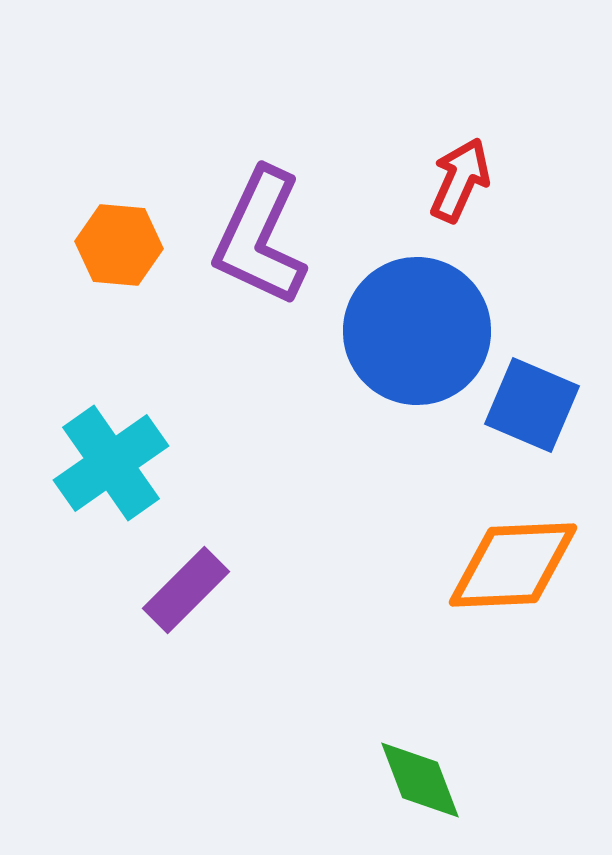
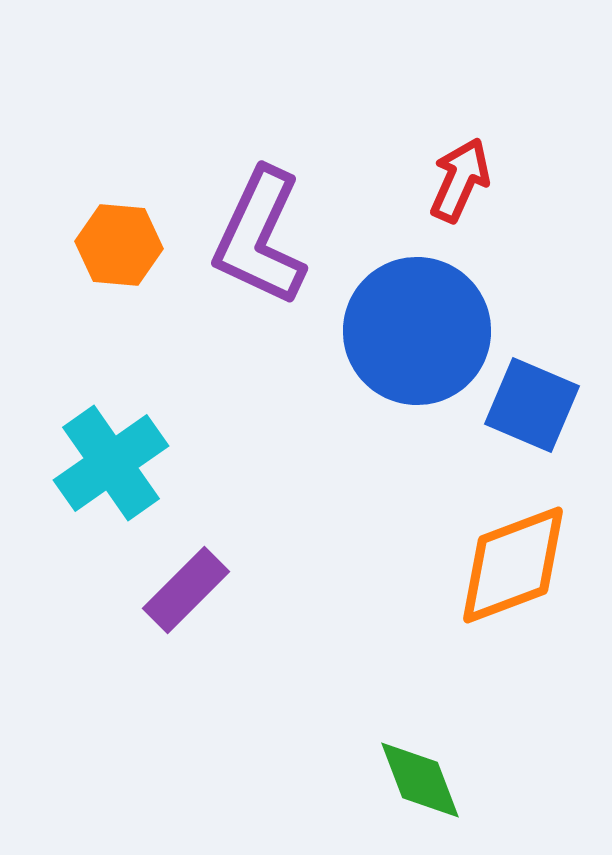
orange diamond: rotated 18 degrees counterclockwise
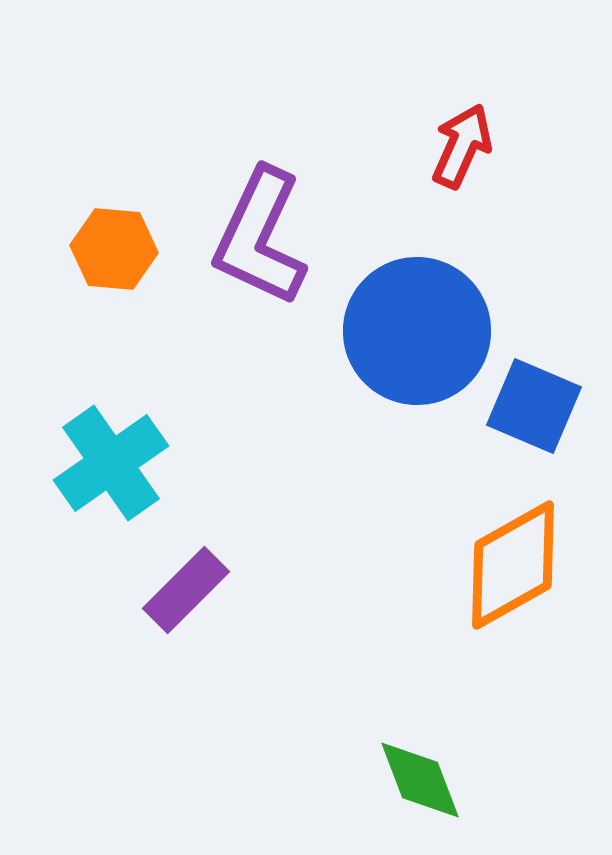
red arrow: moved 2 px right, 34 px up
orange hexagon: moved 5 px left, 4 px down
blue square: moved 2 px right, 1 px down
orange diamond: rotated 9 degrees counterclockwise
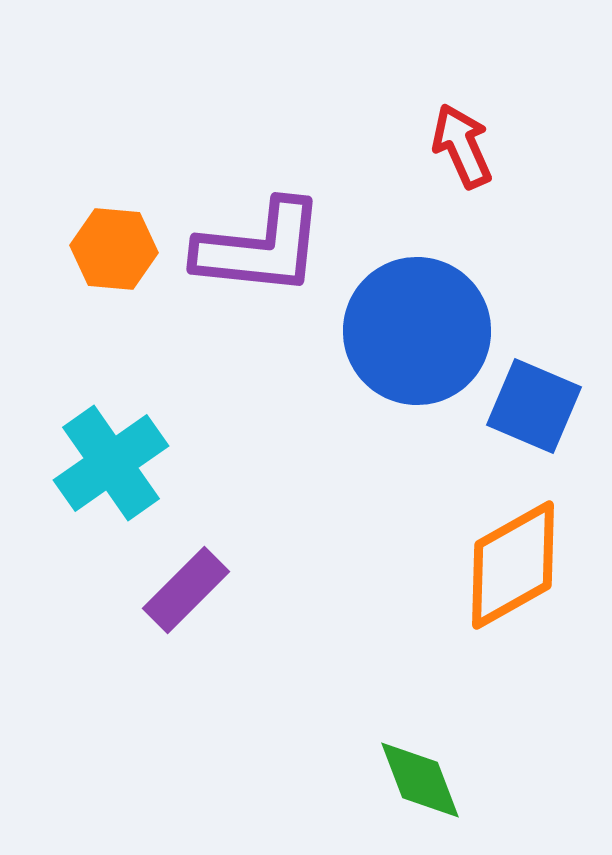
red arrow: rotated 48 degrees counterclockwise
purple L-shape: moved 11 px down; rotated 109 degrees counterclockwise
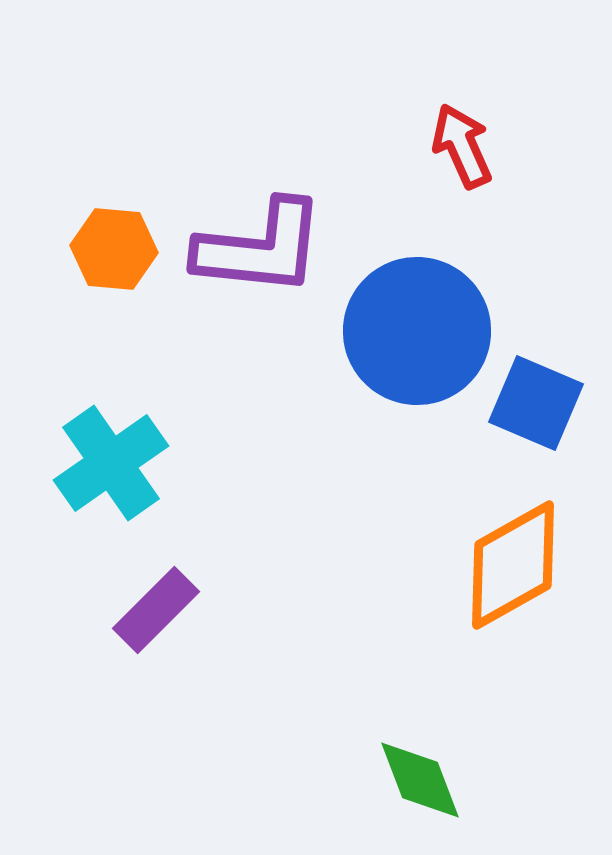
blue square: moved 2 px right, 3 px up
purple rectangle: moved 30 px left, 20 px down
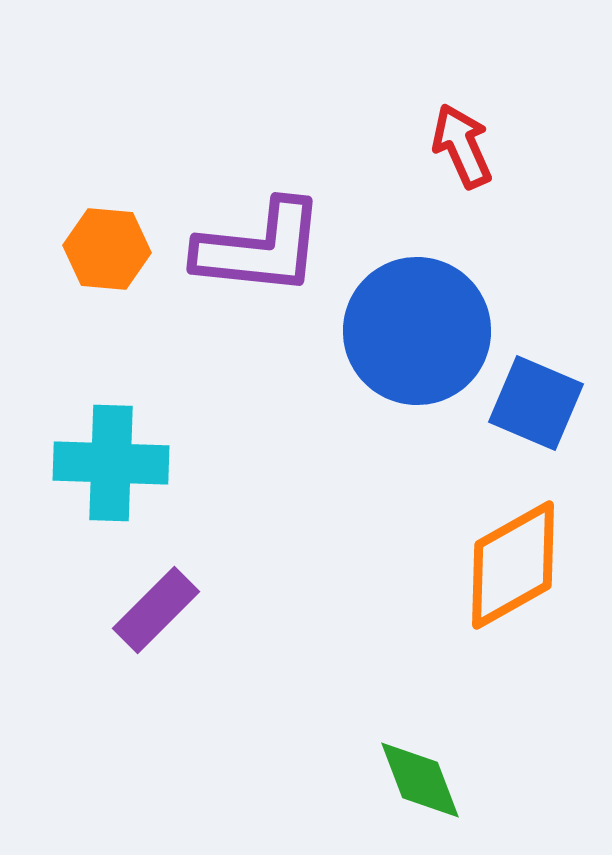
orange hexagon: moved 7 px left
cyan cross: rotated 37 degrees clockwise
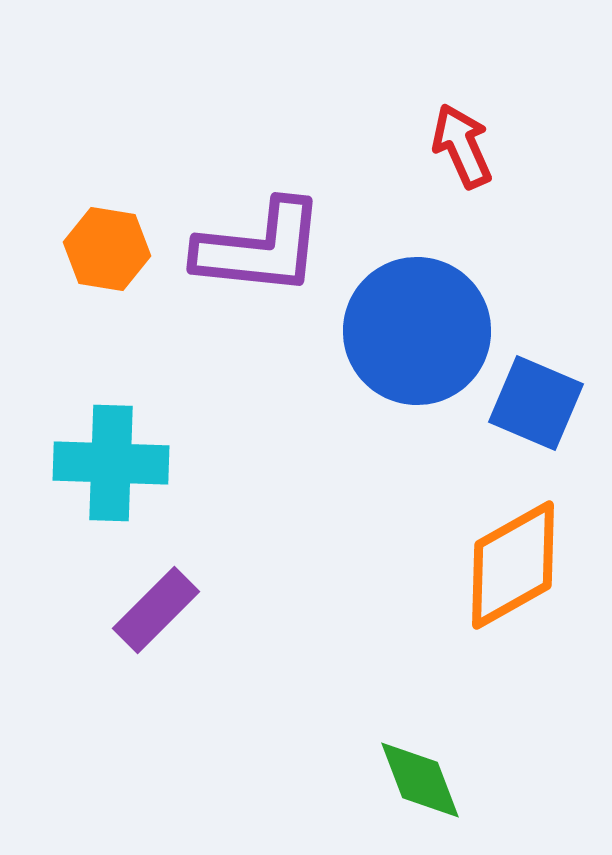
orange hexagon: rotated 4 degrees clockwise
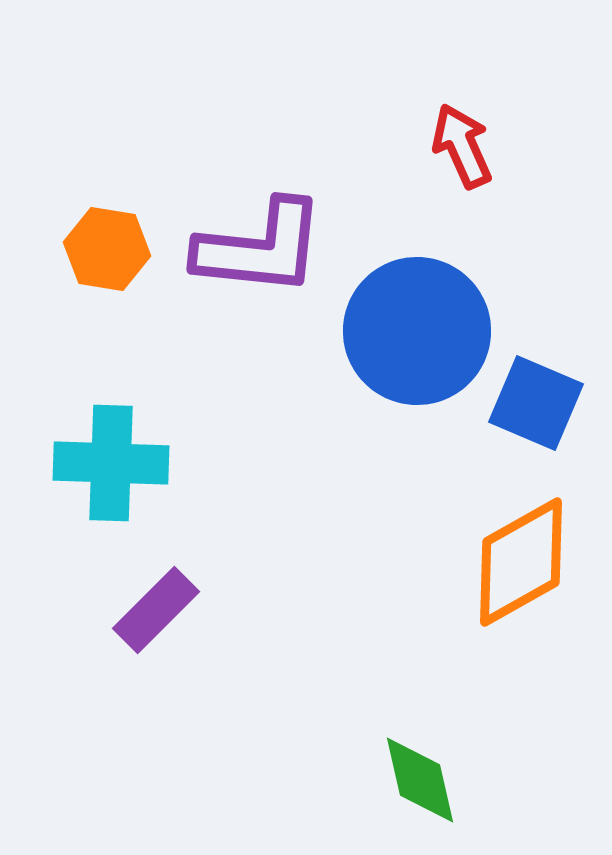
orange diamond: moved 8 px right, 3 px up
green diamond: rotated 8 degrees clockwise
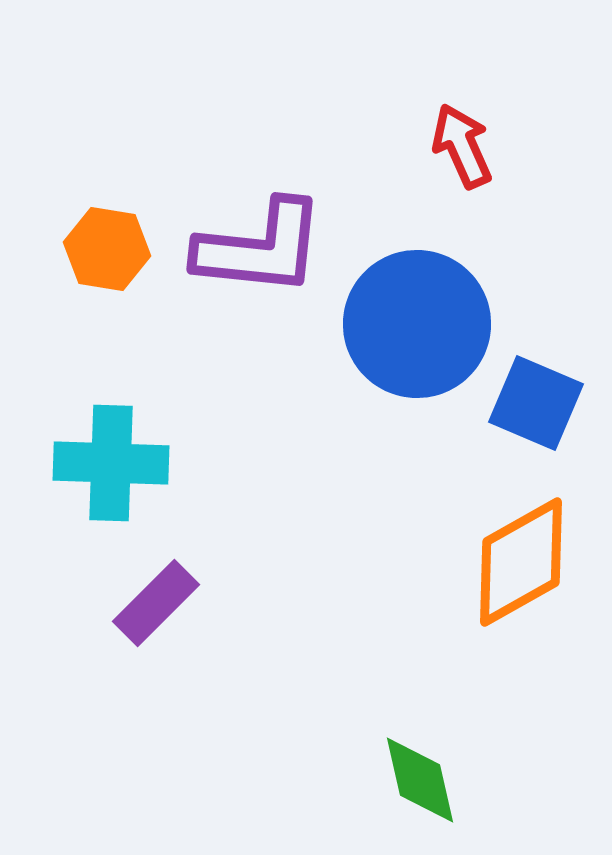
blue circle: moved 7 px up
purple rectangle: moved 7 px up
